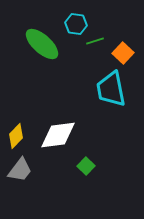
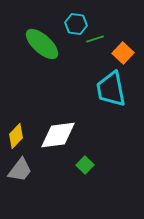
green line: moved 2 px up
green square: moved 1 px left, 1 px up
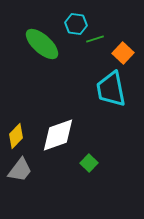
white diamond: rotated 12 degrees counterclockwise
green square: moved 4 px right, 2 px up
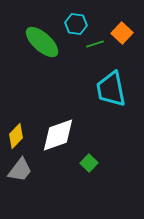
green line: moved 5 px down
green ellipse: moved 2 px up
orange square: moved 1 px left, 20 px up
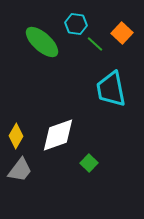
green line: rotated 60 degrees clockwise
yellow diamond: rotated 15 degrees counterclockwise
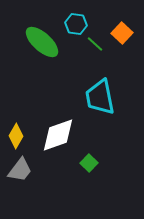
cyan trapezoid: moved 11 px left, 8 px down
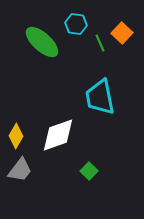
green line: moved 5 px right, 1 px up; rotated 24 degrees clockwise
green square: moved 8 px down
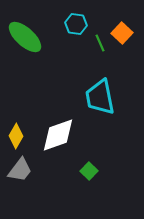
green ellipse: moved 17 px left, 5 px up
